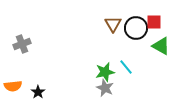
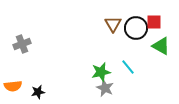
cyan line: moved 2 px right
green star: moved 4 px left
black star: rotated 24 degrees clockwise
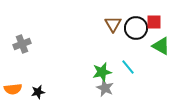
green star: moved 1 px right
orange semicircle: moved 3 px down
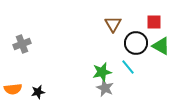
black circle: moved 15 px down
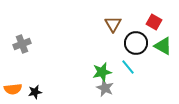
red square: rotated 28 degrees clockwise
green triangle: moved 2 px right
black star: moved 3 px left
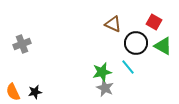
brown triangle: rotated 36 degrees counterclockwise
orange semicircle: moved 3 px down; rotated 72 degrees clockwise
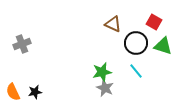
green triangle: rotated 12 degrees counterclockwise
cyan line: moved 8 px right, 4 px down
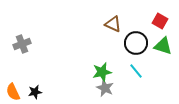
red square: moved 6 px right, 1 px up
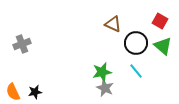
green triangle: rotated 24 degrees clockwise
